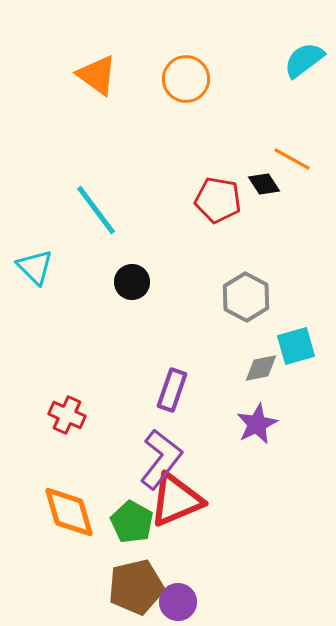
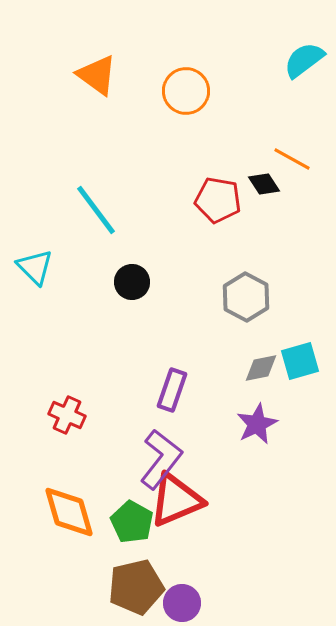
orange circle: moved 12 px down
cyan square: moved 4 px right, 15 px down
purple circle: moved 4 px right, 1 px down
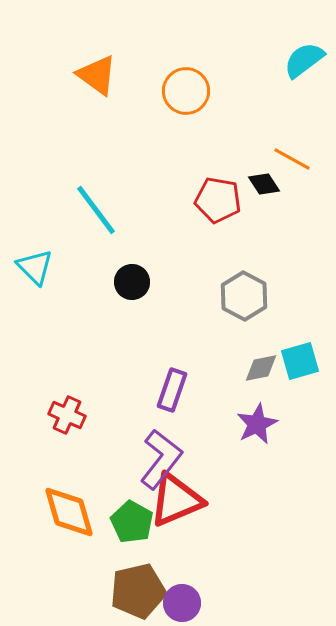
gray hexagon: moved 2 px left, 1 px up
brown pentagon: moved 2 px right, 4 px down
